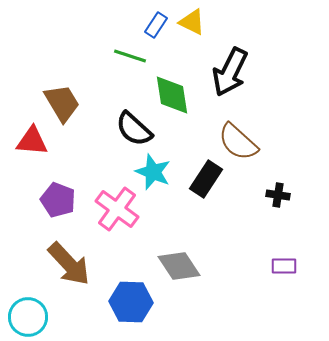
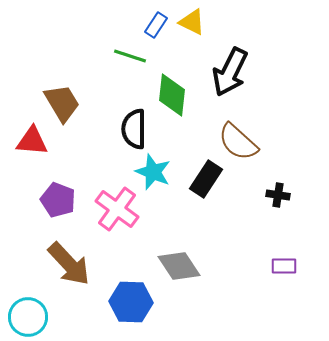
green diamond: rotated 15 degrees clockwise
black semicircle: rotated 48 degrees clockwise
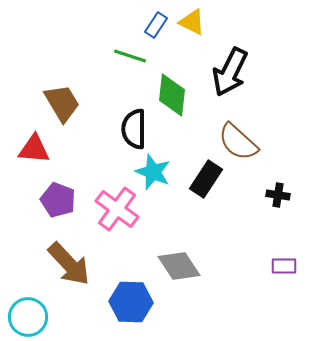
red triangle: moved 2 px right, 8 px down
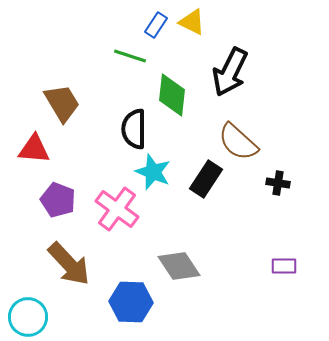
black cross: moved 12 px up
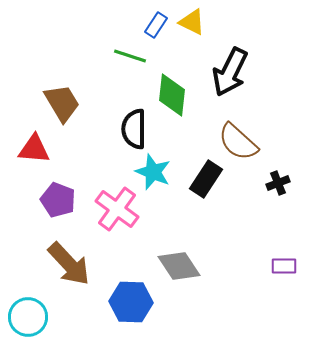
black cross: rotated 30 degrees counterclockwise
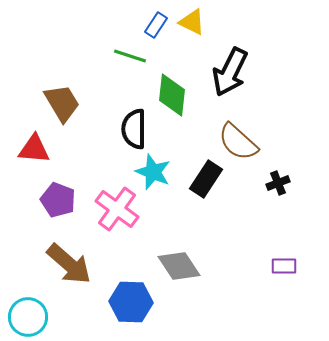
brown arrow: rotated 6 degrees counterclockwise
